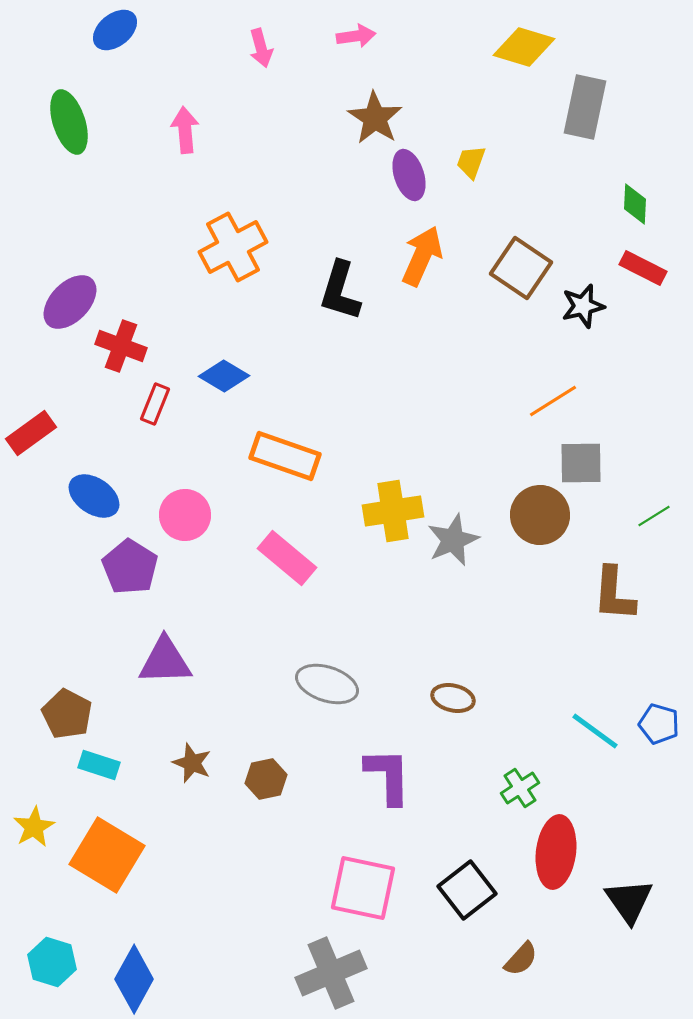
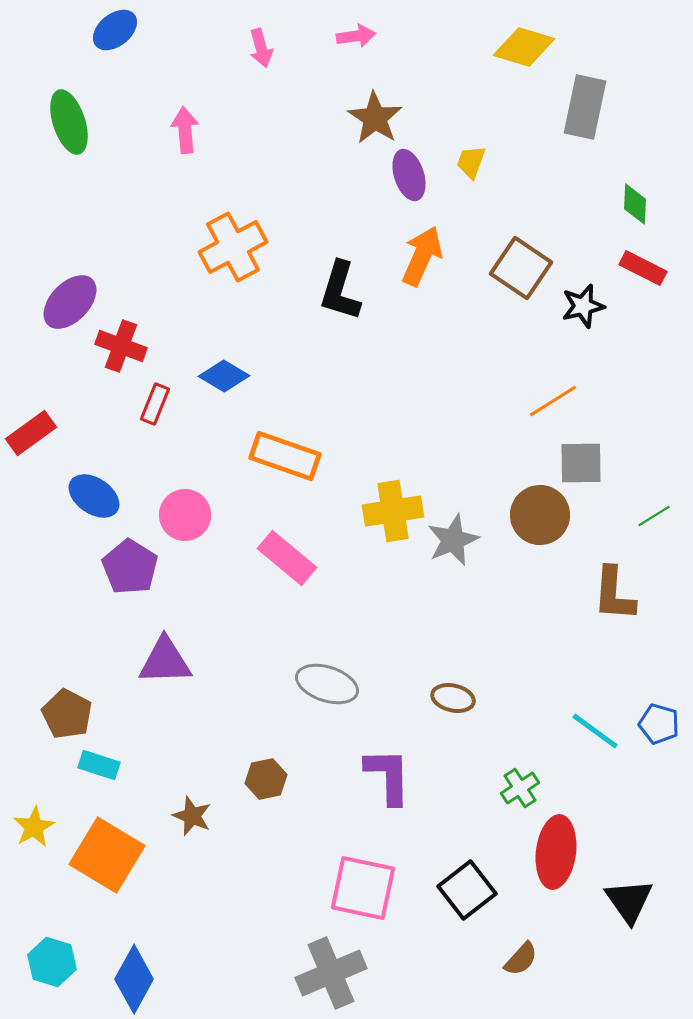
brown star at (192, 763): moved 53 px down
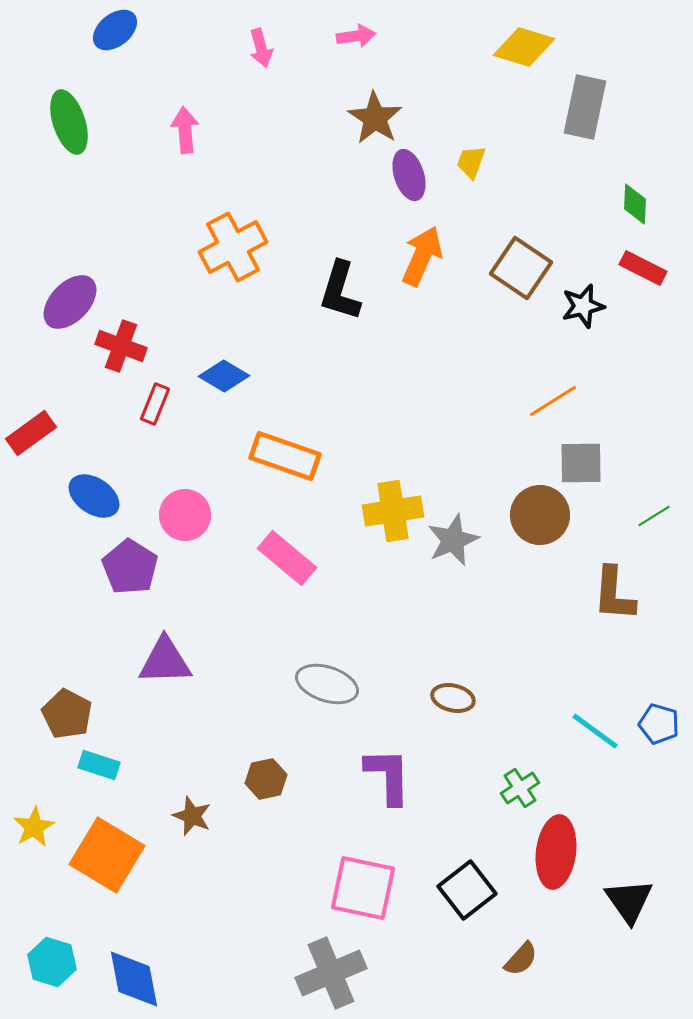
blue diamond at (134, 979): rotated 40 degrees counterclockwise
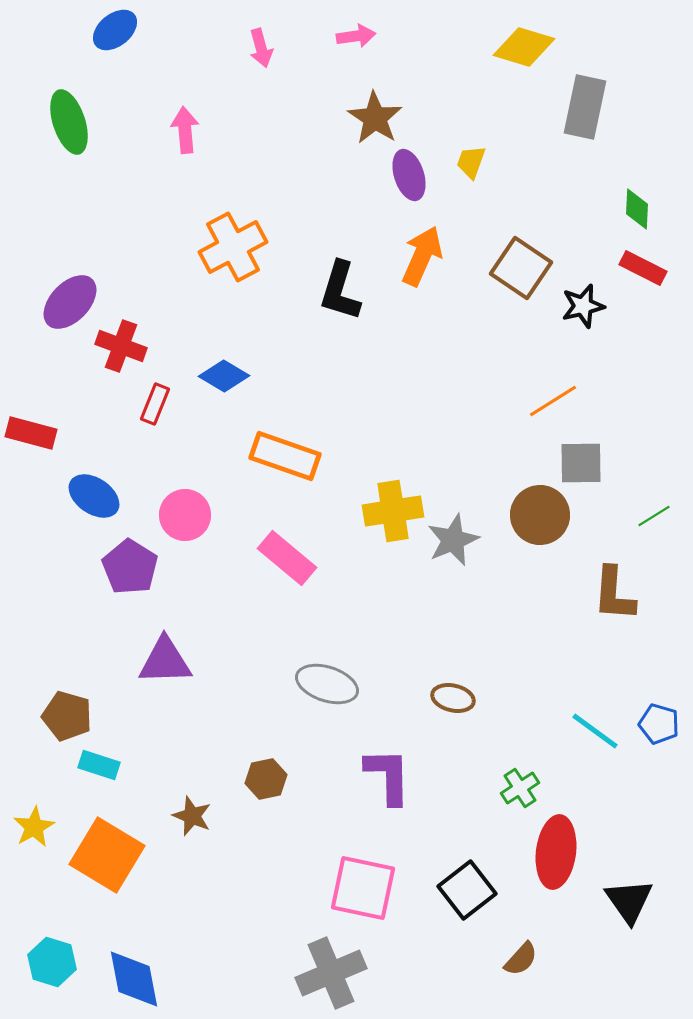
green diamond at (635, 204): moved 2 px right, 5 px down
red rectangle at (31, 433): rotated 51 degrees clockwise
brown pentagon at (67, 714): moved 2 px down; rotated 12 degrees counterclockwise
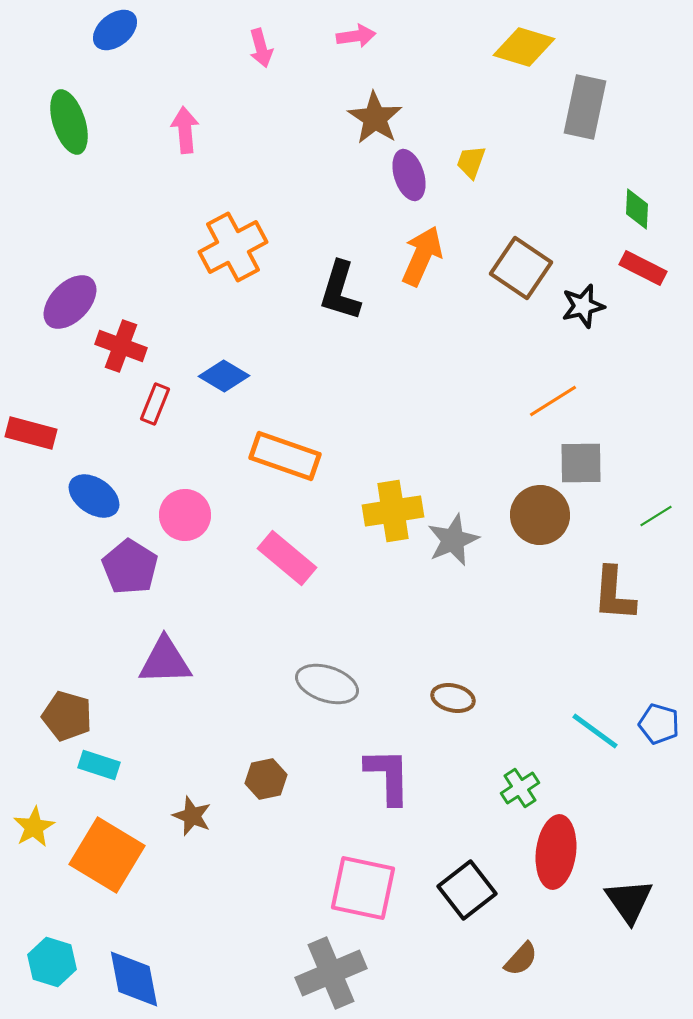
green line at (654, 516): moved 2 px right
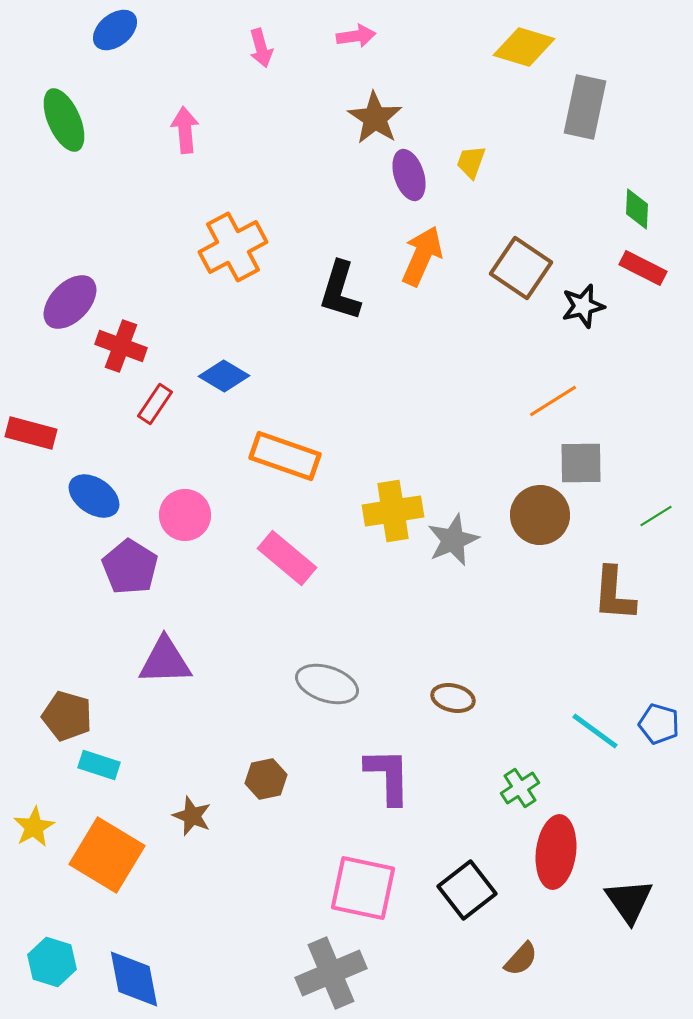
green ellipse at (69, 122): moved 5 px left, 2 px up; rotated 6 degrees counterclockwise
red rectangle at (155, 404): rotated 12 degrees clockwise
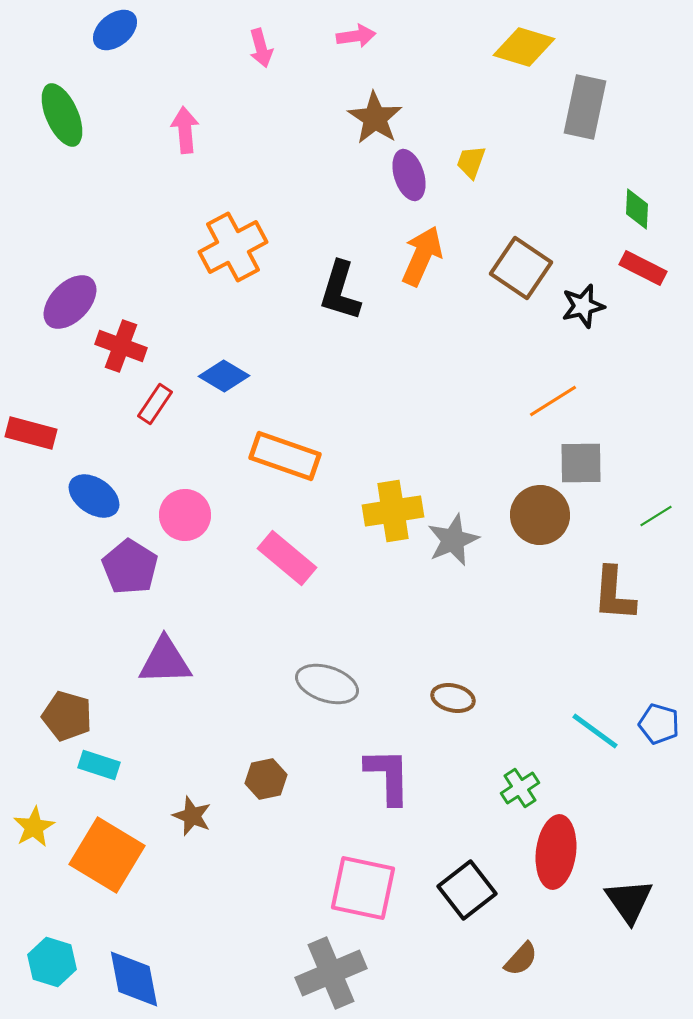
green ellipse at (64, 120): moved 2 px left, 5 px up
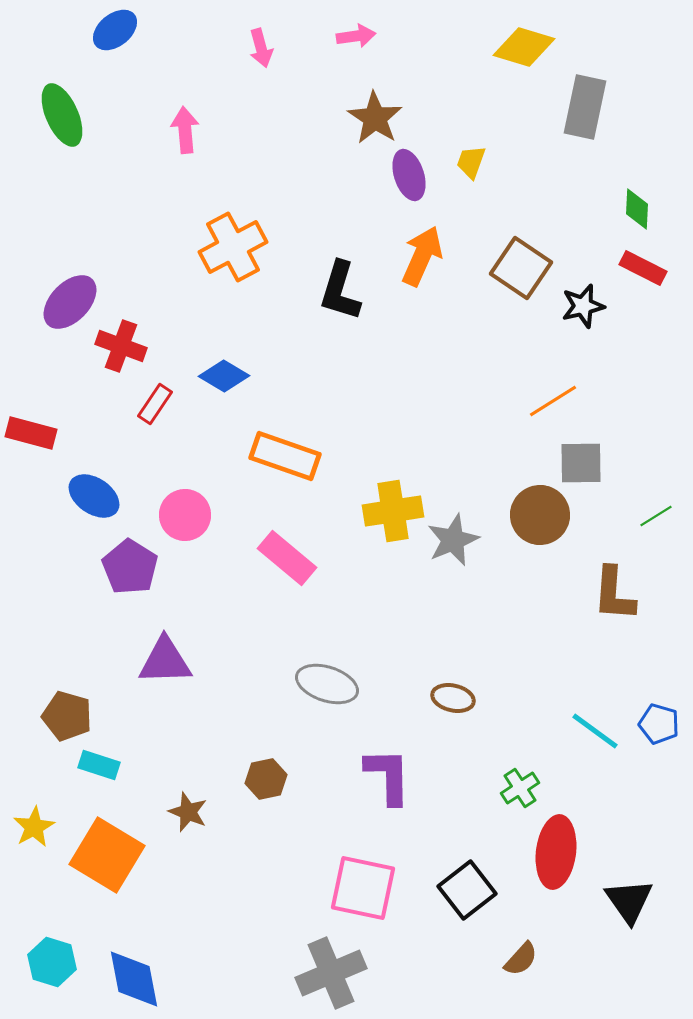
brown star at (192, 816): moved 4 px left, 4 px up
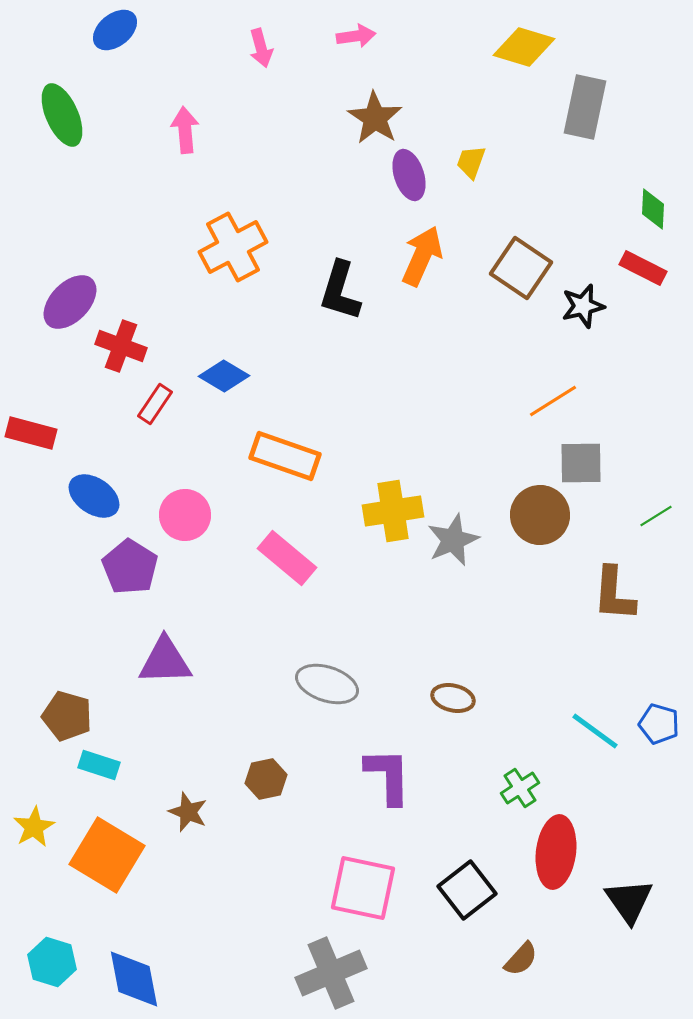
green diamond at (637, 209): moved 16 px right
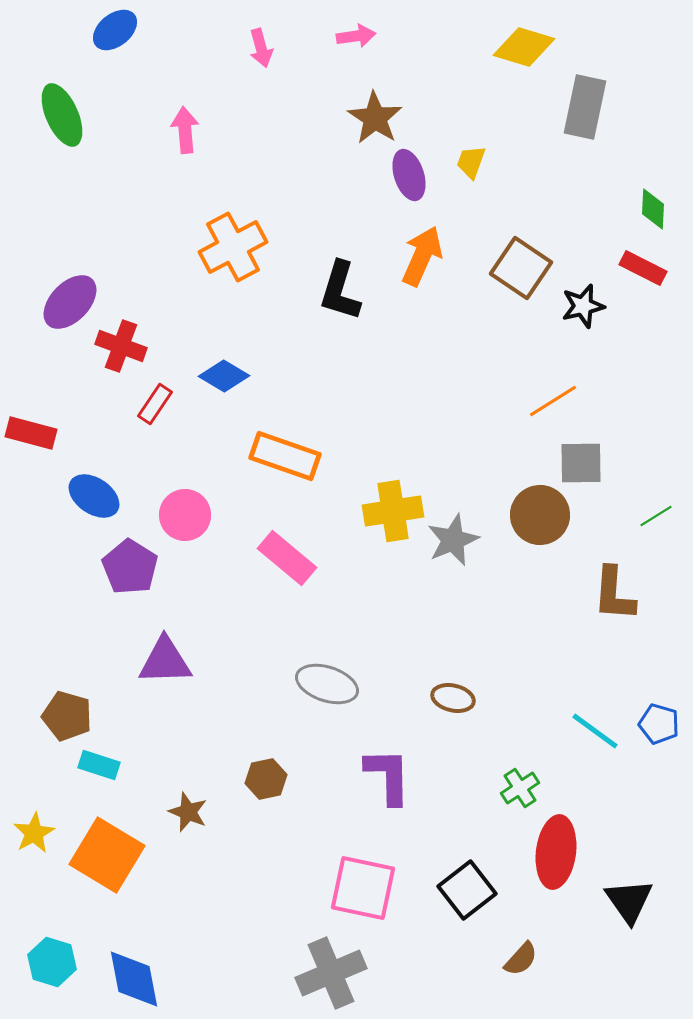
yellow star at (34, 827): moved 6 px down
